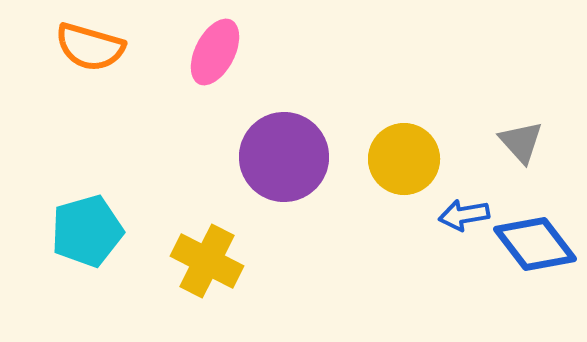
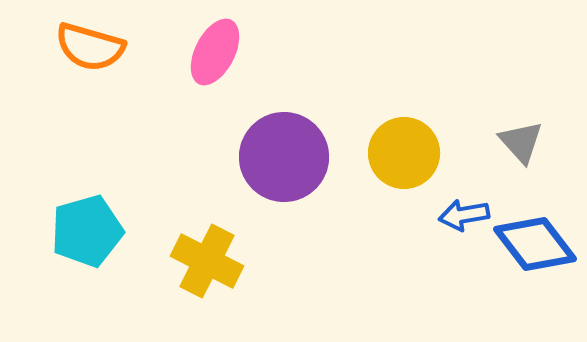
yellow circle: moved 6 px up
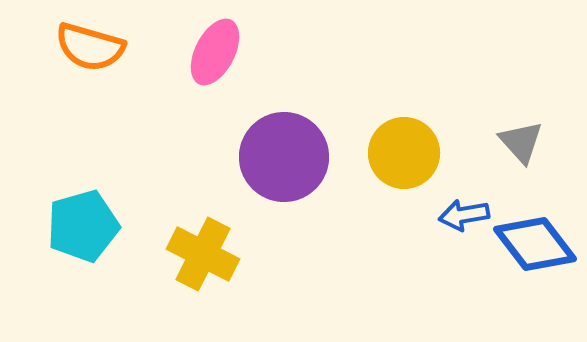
cyan pentagon: moved 4 px left, 5 px up
yellow cross: moved 4 px left, 7 px up
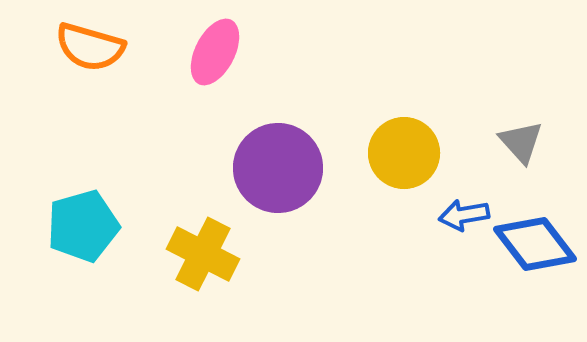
purple circle: moved 6 px left, 11 px down
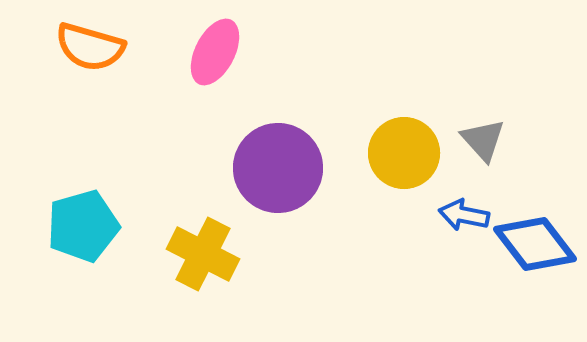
gray triangle: moved 38 px left, 2 px up
blue arrow: rotated 21 degrees clockwise
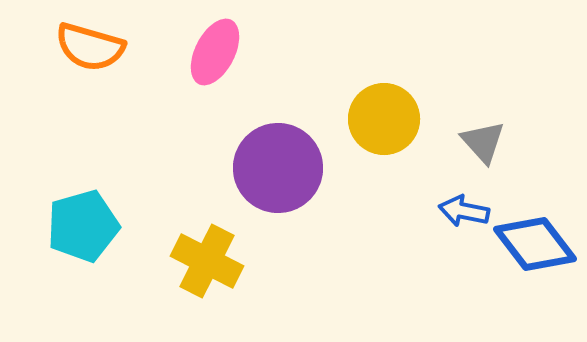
gray triangle: moved 2 px down
yellow circle: moved 20 px left, 34 px up
blue arrow: moved 4 px up
yellow cross: moved 4 px right, 7 px down
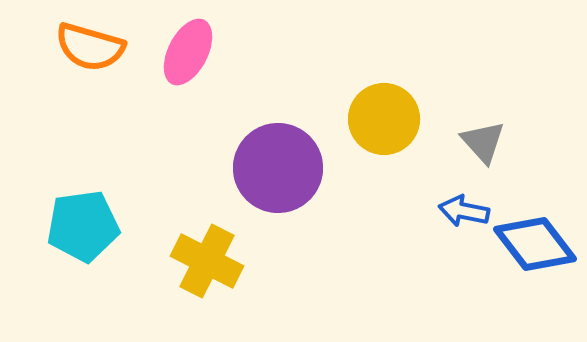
pink ellipse: moved 27 px left
cyan pentagon: rotated 8 degrees clockwise
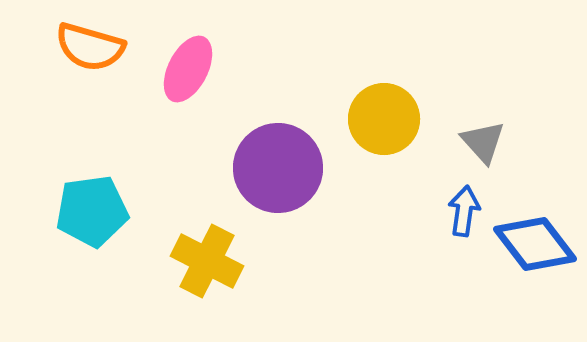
pink ellipse: moved 17 px down
blue arrow: rotated 87 degrees clockwise
cyan pentagon: moved 9 px right, 15 px up
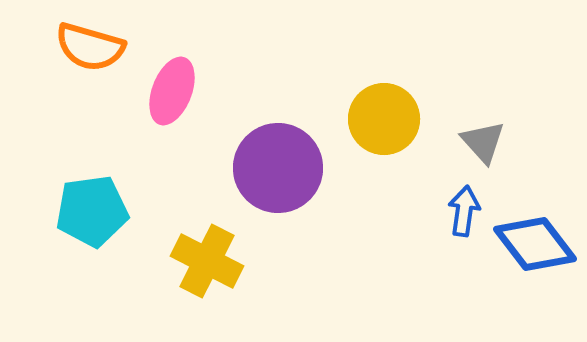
pink ellipse: moved 16 px left, 22 px down; rotated 6 degrees counterclockwise
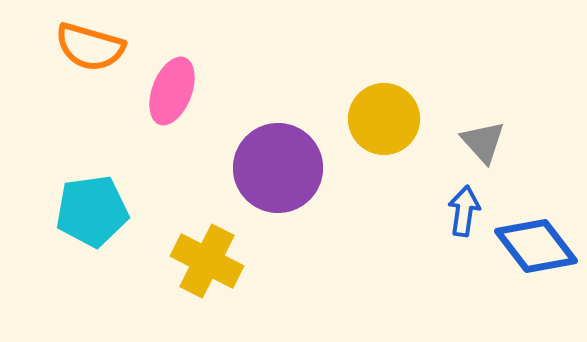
blue diamond: moved 1 px right, 2 px down
